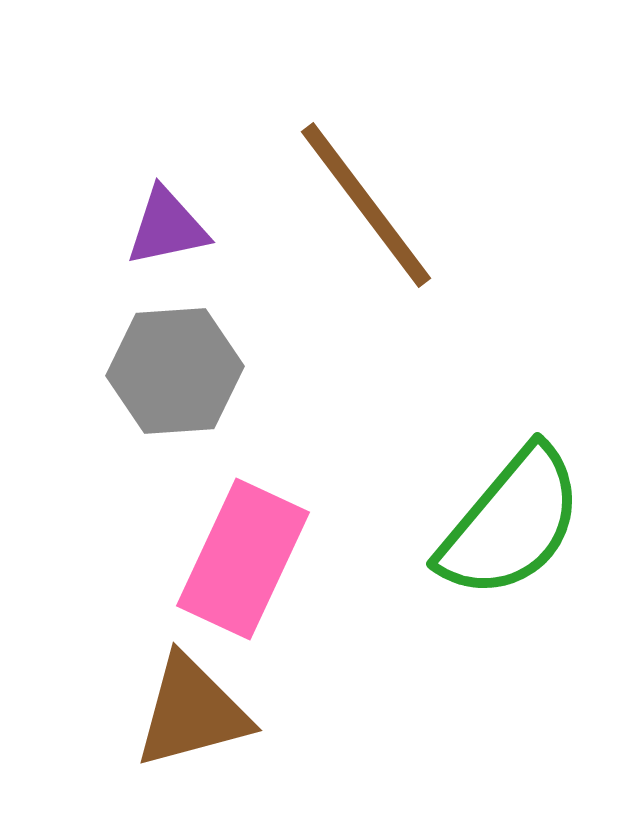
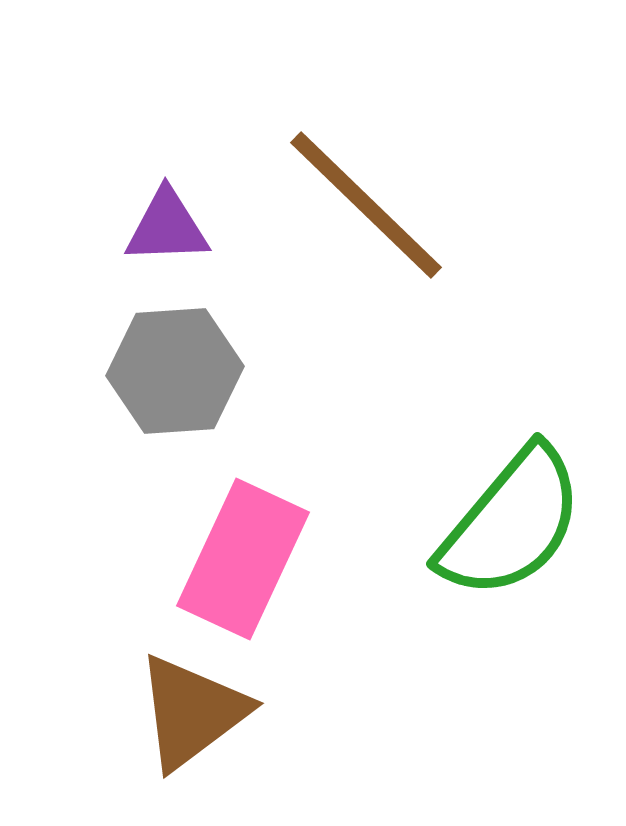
brown line: rotated 9 degrees counterclockwise
purple triangle: rotated 10 degrees clockwise
brown triangle: rotated 22 degrees counterclockwise
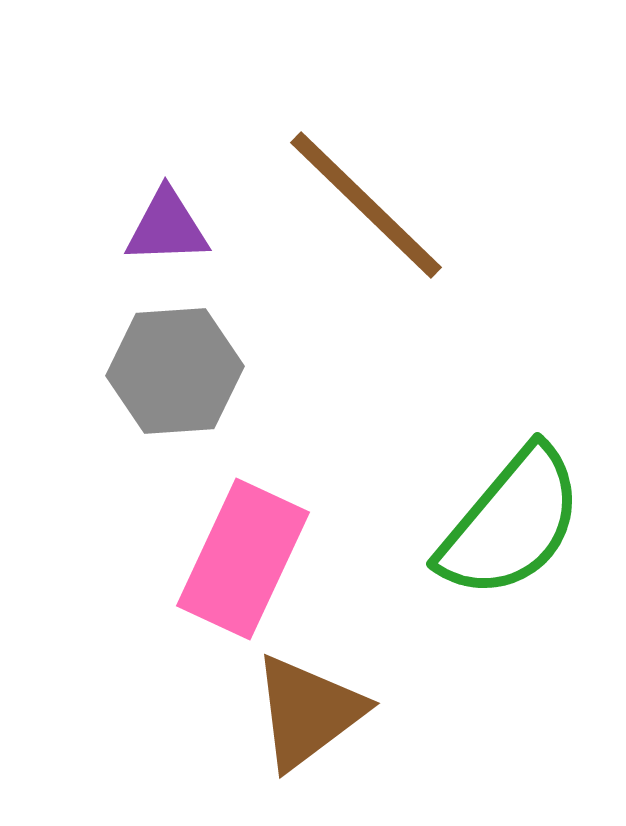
brown triangle: moved 116 px right
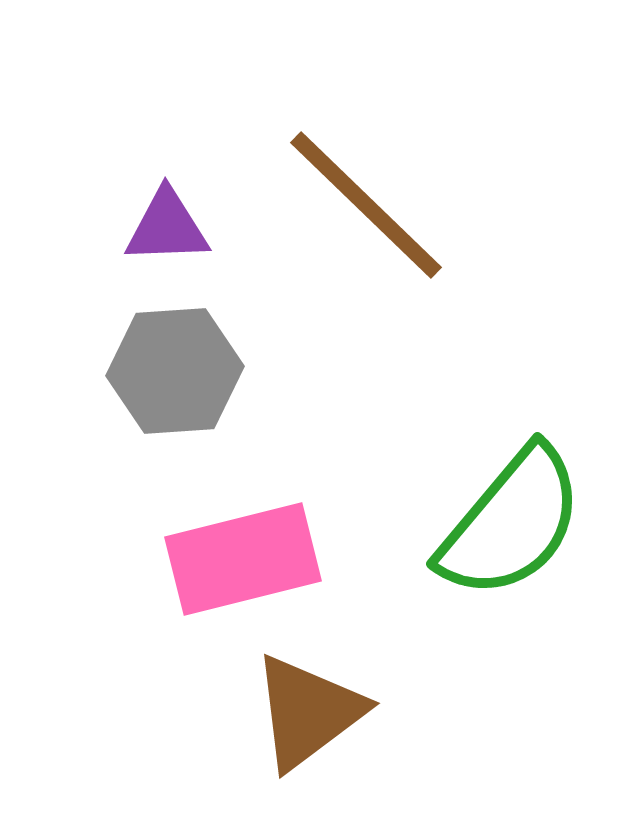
pink rectangle: rotated 51 degrees clockwise
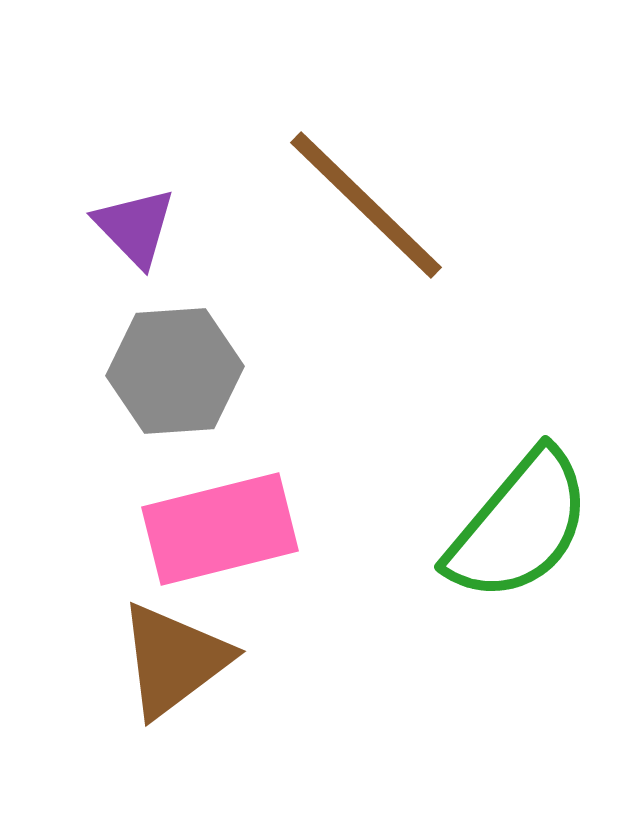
purple triangle: moved 32 px left; rotated 48 degrees clockwise
green semicircle: moved 8 px right, 3 px down
pink rectangle: moved 23 px left, 30 px up
brown triangle: moved 134 px left, 52 px up
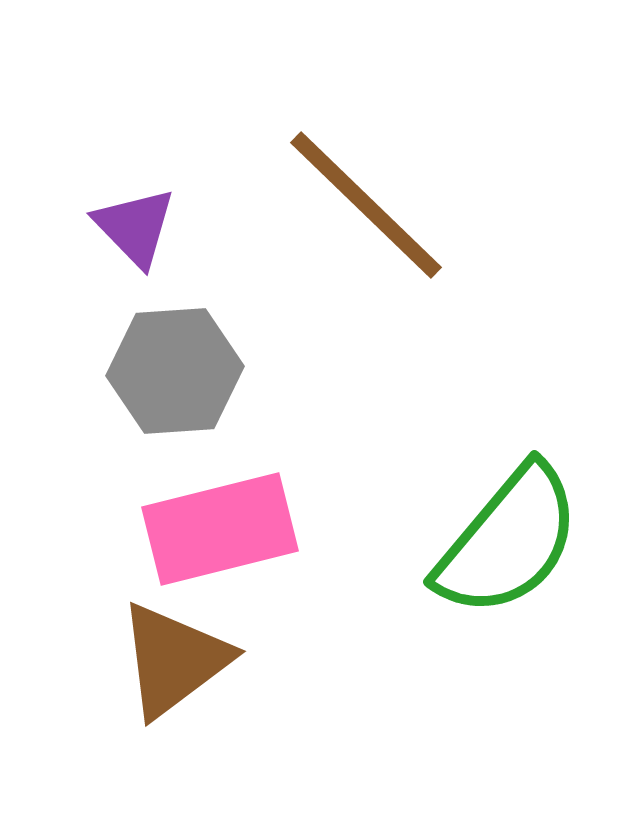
green semicircle: moved 11 px left, 15 px down
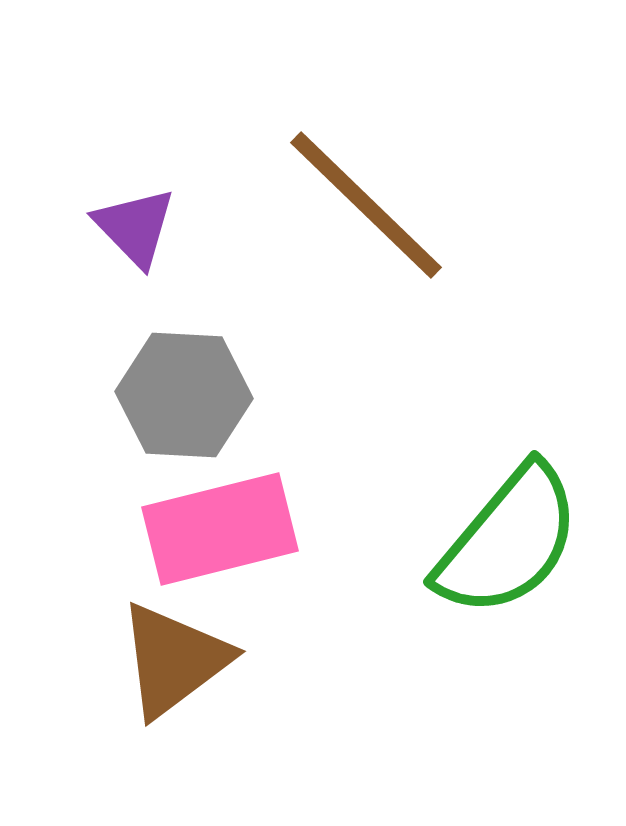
gray hexagon: moved 9 px right, 24 px down; rotated 7 degrees clockwise
